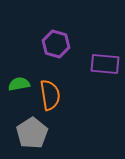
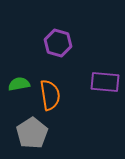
purple hexagon: moved 2 px right, 1 px up
purple rectangle: moved 18 px down
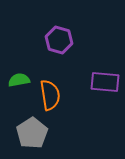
purple hexagon: moved 1 px right, 3 px up
green semicircle: moved 4 px up
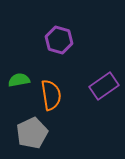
purple rectangle: moved 1 px left, 4 px down; rotated 40 degrees counterclockwise
orange semicircle: moved 1 px right
gray pentagon: rotated 8 degrees clockwise
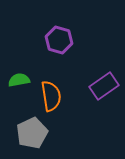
orange semicircle: moved 1 px down
